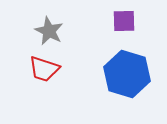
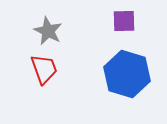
gray star: moved 1 px left
red trapezoid: rotated 128 degrees counterclockwise
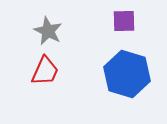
red trapezoid: moved 1 px right, 2 px down; rotated 44 degrees clockwise
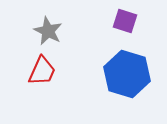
purple square: moved 1 px right; rotated 20 degrees clockwise
red trapezoid: moved 3 px left
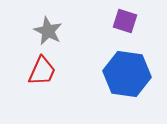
blue hexagon: rotated 9 degrees counterclockwise
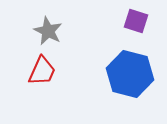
purple square: moved 11 px right
blue hexagon: moved 3 px right; rotated 6 degrees clockwise
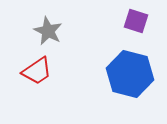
red trapezoid: moved 5 px left; rotated 32 degrees clockwise
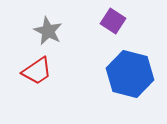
purple square: moved 23 px left; rotated 15 degrees clockwise
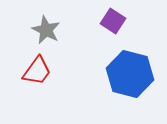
gray star: moved 2 px left, 1 px up
red trapezoid: rotated 20 degrees counterclockwise
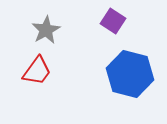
gray star: rotated 16 degrees clockwise
